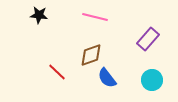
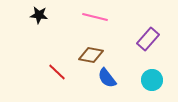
brown diamond: rotated 30 degrees clockwise
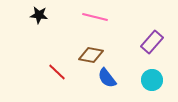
purple rectangle: moved 4 px right, 3 px down
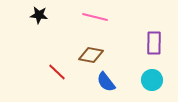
purple rectangle: moved 2 px right, 1 px down; rotated 40 degrees counterclockwise
blue semicircle: moved 1 px left, 4 px down
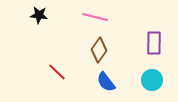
brown diamond: moved 8 px right, 5 px up; rotated 65 degrees counterclockwise
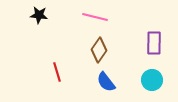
red line: rotated 30 degrees clockwise
